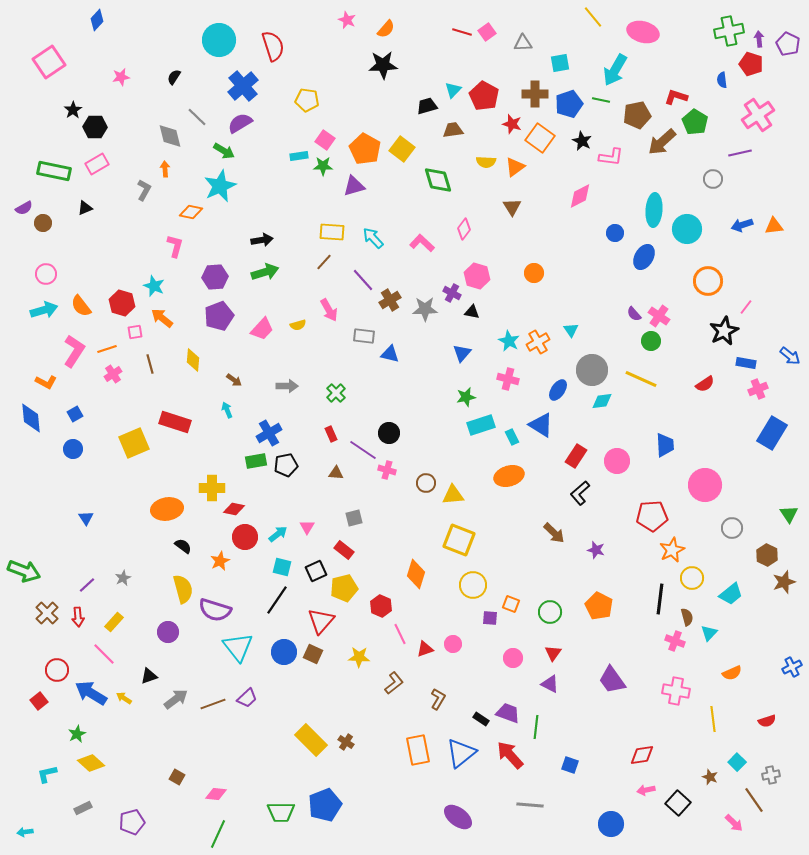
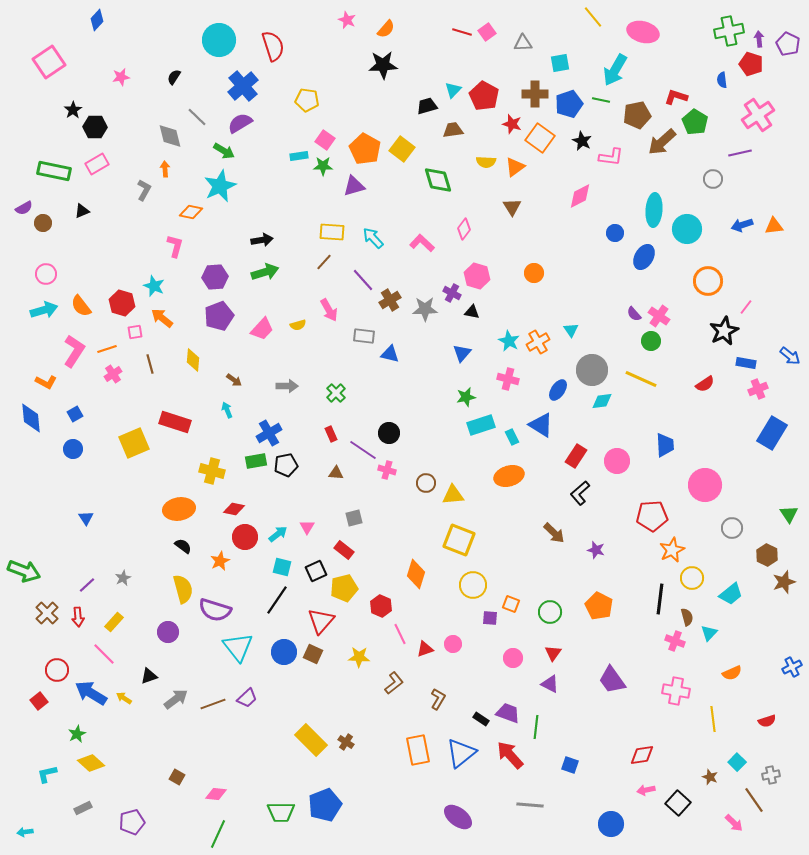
black triangle at (85, 208): moved 3 px left, 3 px down
yellow cross at (212, 488): moved 17 px up; rotated 15 degrees clockwise
orange ellipse at (167, 509): moved 12 px right
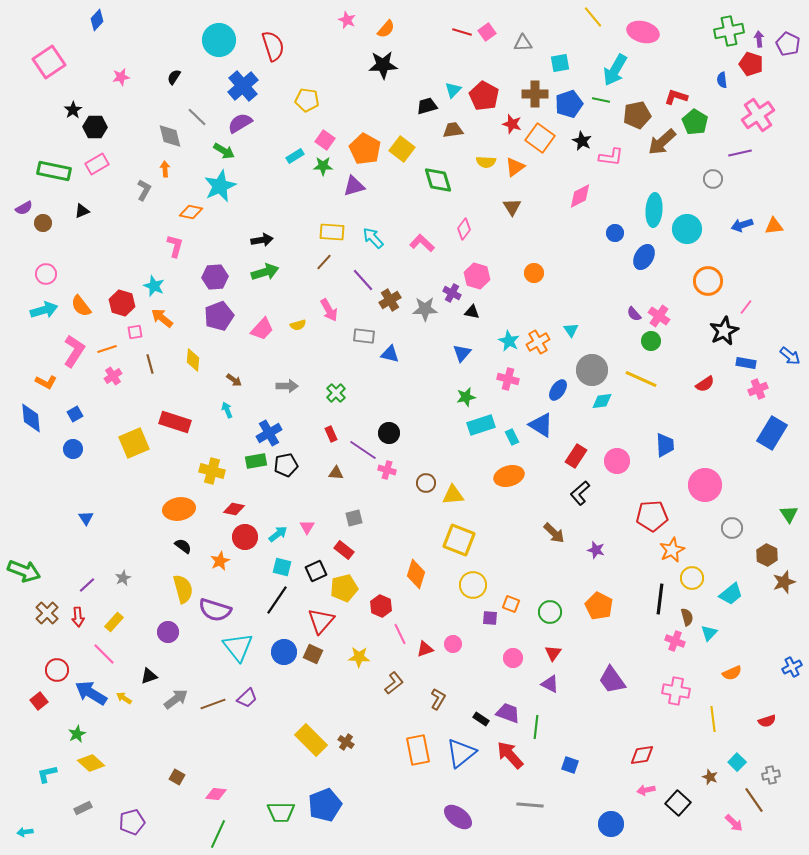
cyan rectangle at (299, 156): moved 4 px left; rotated 24 degrees counterclockwise
pink cross at (113, 374): moved 2 px down
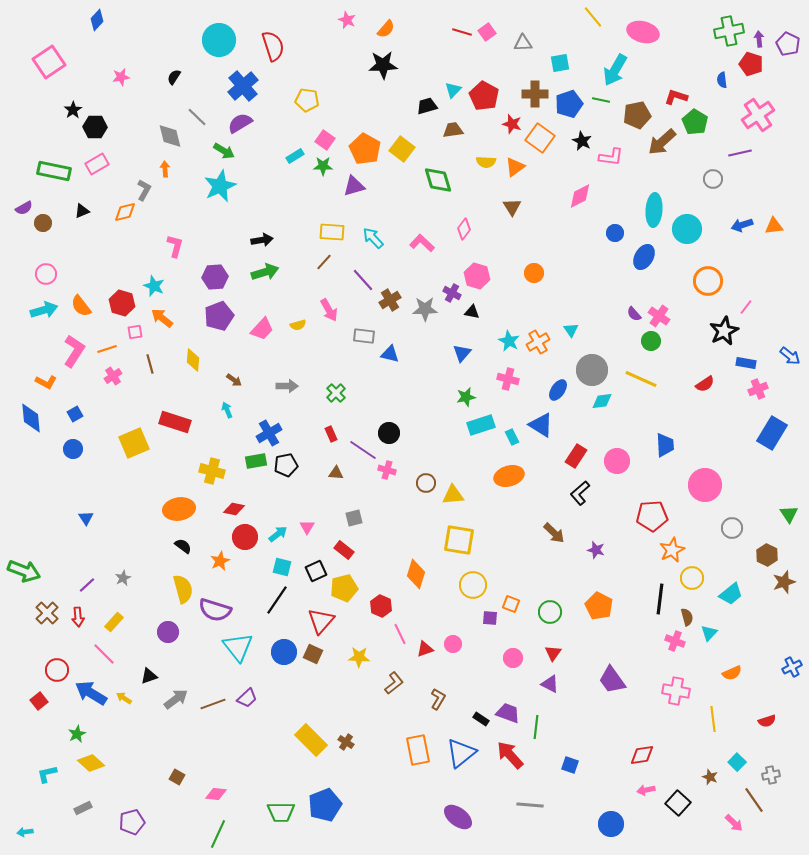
orange diamond at (191, 212): moved 66 px left; rotated 25 degrees counterclockwise
yellow square at (459, 540): rotated 12 degrees counterclockwise
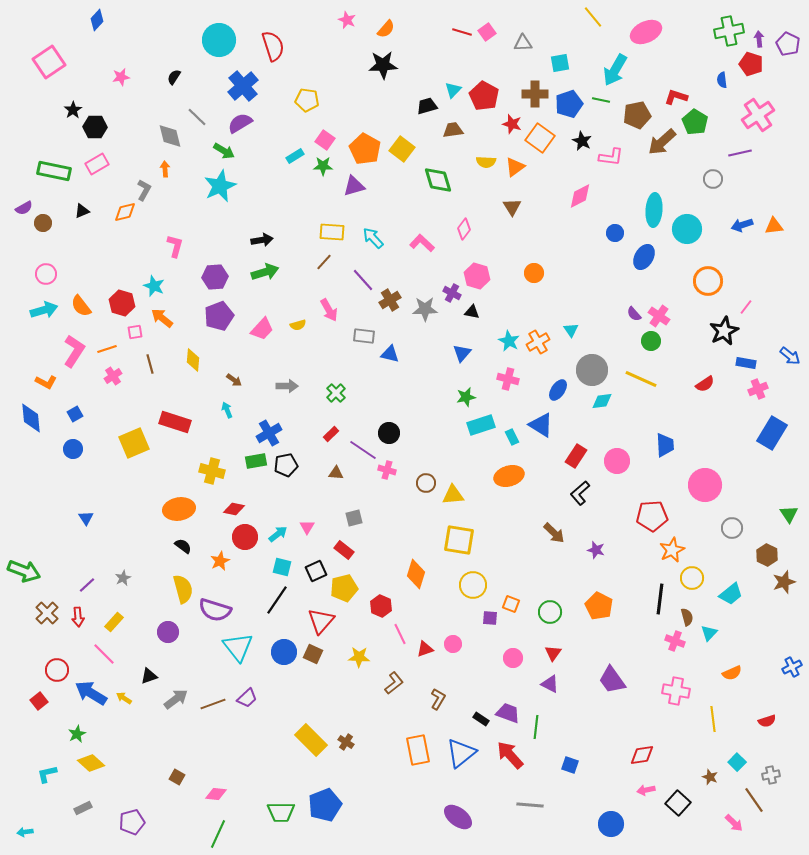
pink ellipse at (643, 32): moved 3 px right; rotated 40 degrees counterclockwise
red rectangle at (331, 434): rotated 70 degrees clockwise
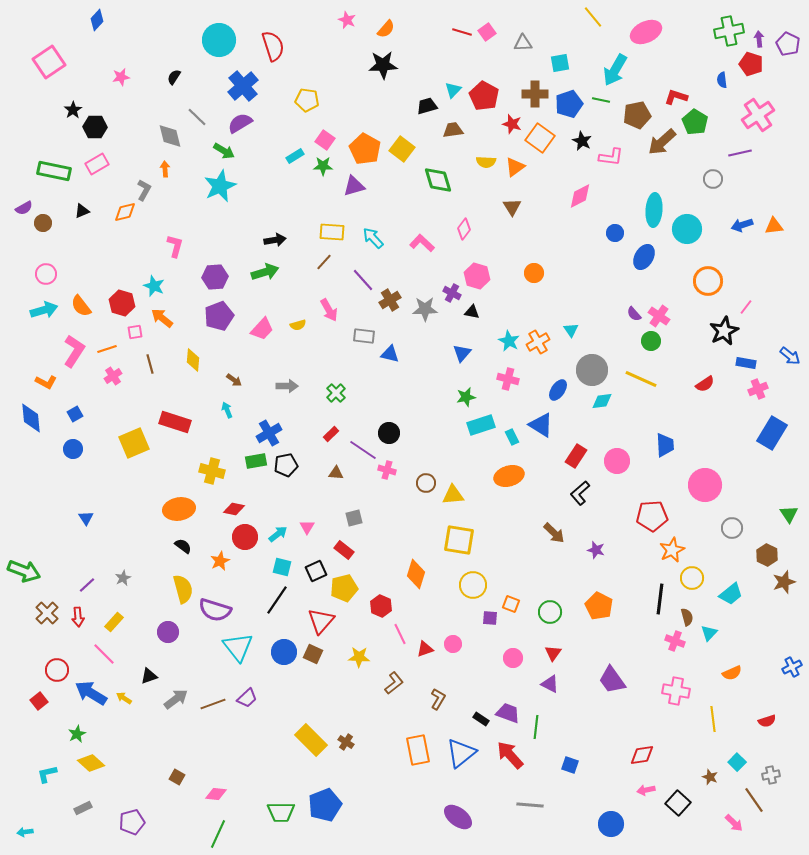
black arrow at (262, 240): moved 13 px right
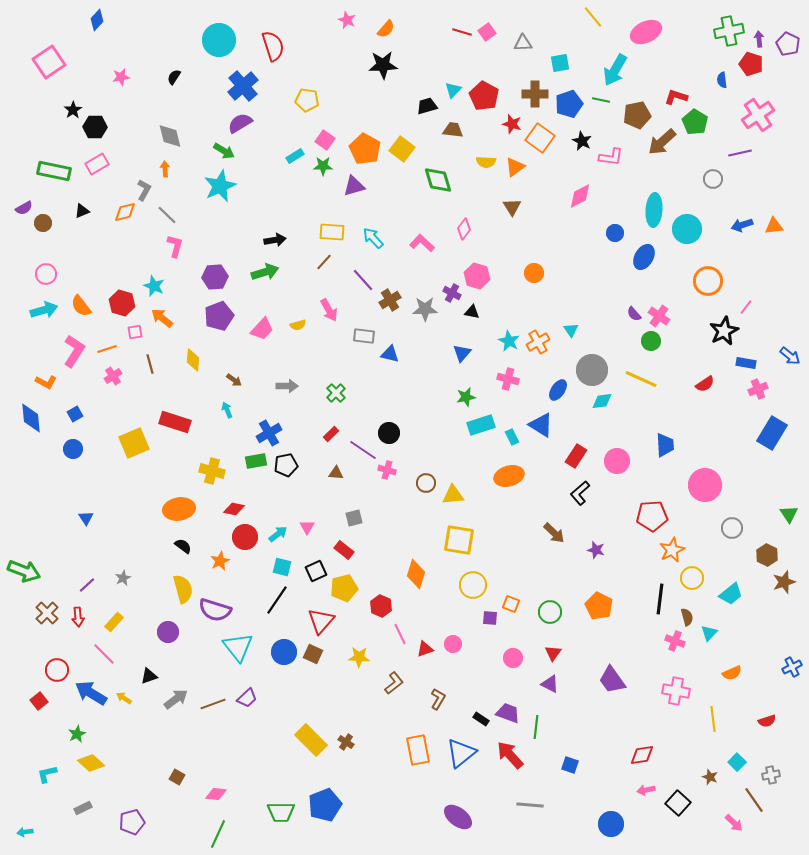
gray line at (197, 117): moved 30 px left, 98 px down
brown trapezoid at (453, 130): rotated 15 degrees clockwise
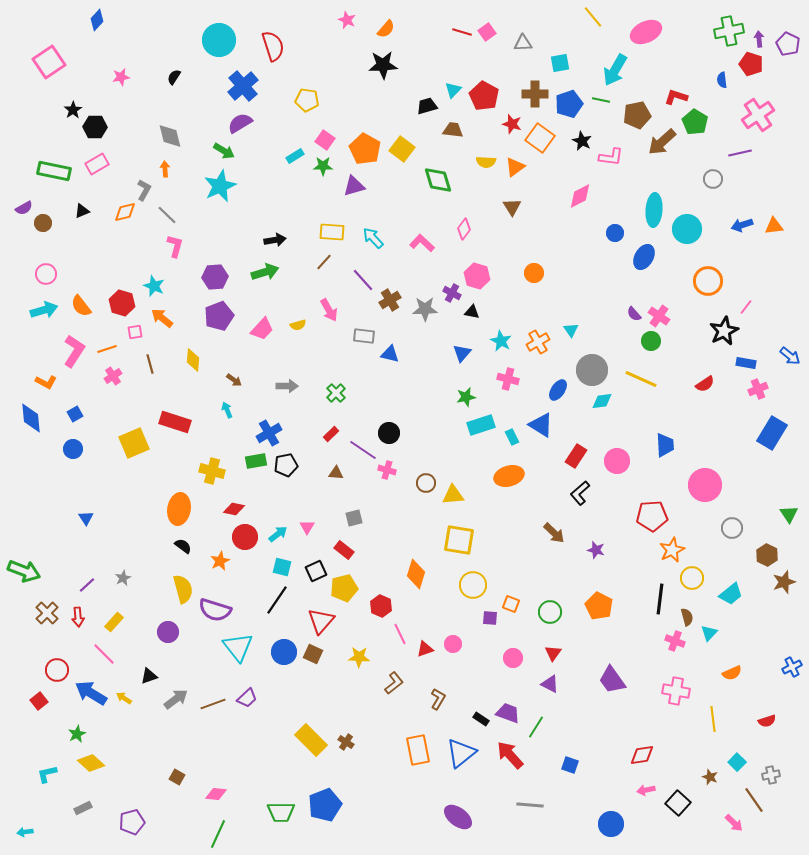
cyan star at (509, 341): moved 8 px left
orange ellipse at (179, 509): rotated 72 degrees counterclockwise
green line at (536, 727): rotated 25 degrees clockwise
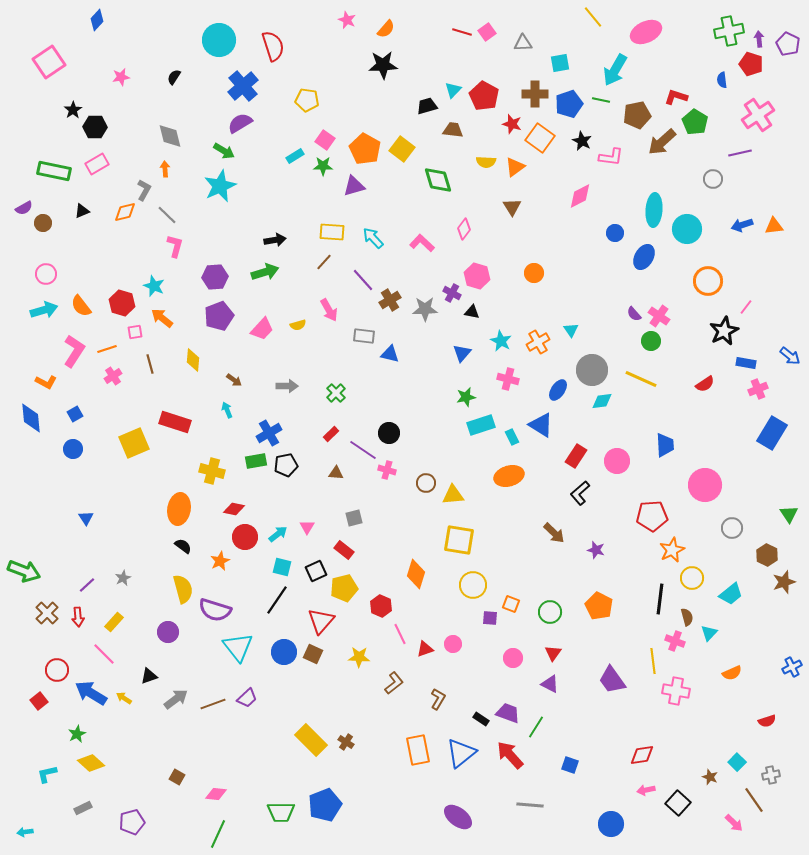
yellow line at (713, 719): moved 60 px left, 58 px up
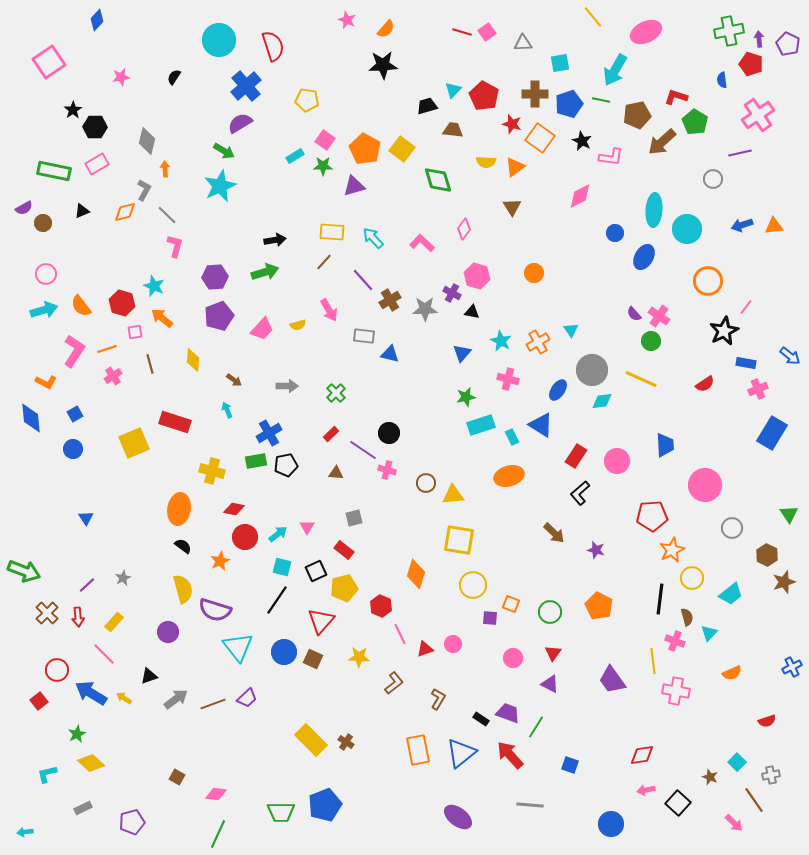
blue cross at (243, 86): moved 3 px right
gray diamond at (170, 136): moved 23 px left, 5 px down; rotated 28 degrees clockwise
brown square at (313, 654): moved 5 px down
